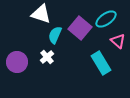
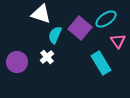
pink triangle: rotated 14 degrees clockwise
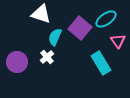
cyan semicircle: moved 2 px down
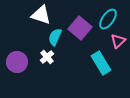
white triangle: moved 1 px down
cyan ellipse: moved 2 px right; rotated 20 degrees counterclockwise
pink triangle: rotated 21 degrees clockwise
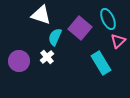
cyan ellipse: rotated 60 degrees counterclockwise
purple circle: moved 2 px right, 1 px up
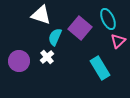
cyan rectangle: moved 1 px left, 5 px down
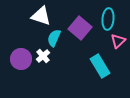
white triangle: moved 1 px down
cyan ellipse: rotated 30 degrees clockwise
cyan semicircle: moved 1 px left, 1 px down
white cross: moved 4 px left, 1 px up
purple circle: moved 2 px right, 2 px up
cyan rectangle: moved 2 px up
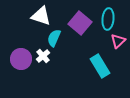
purple square: moved 5 px up
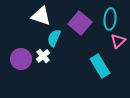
cyan ellipse: moved 2 px right
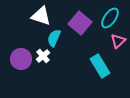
cyan ellipse: moved 1 px up; rotated 30 degrees clockwise
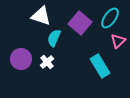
white cross: moved 4 px right, 6 px down
